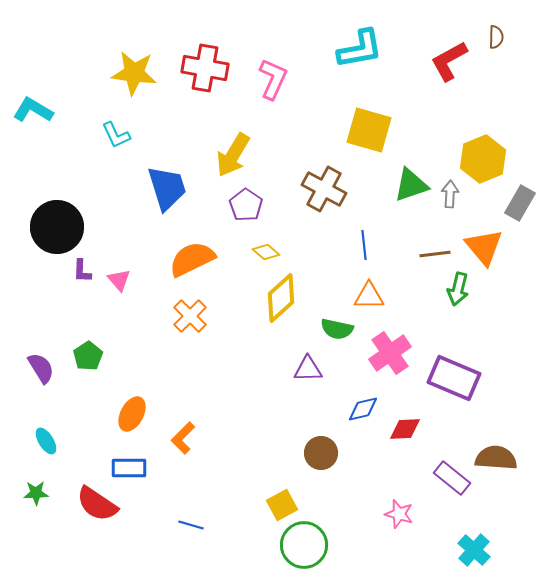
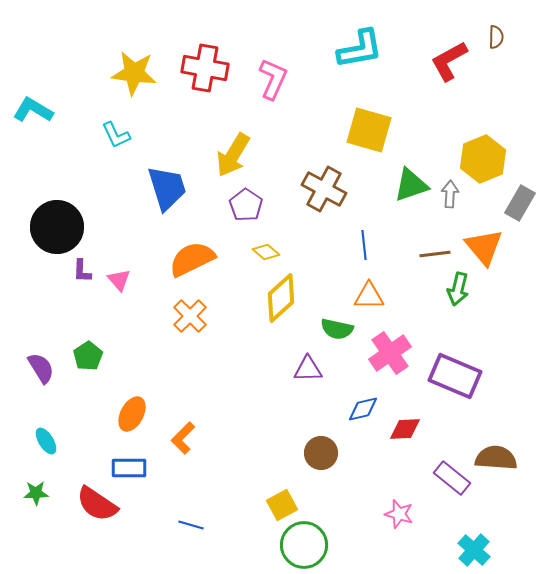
purple rectangle at (454, 378): moved 1 px right, 2 px up
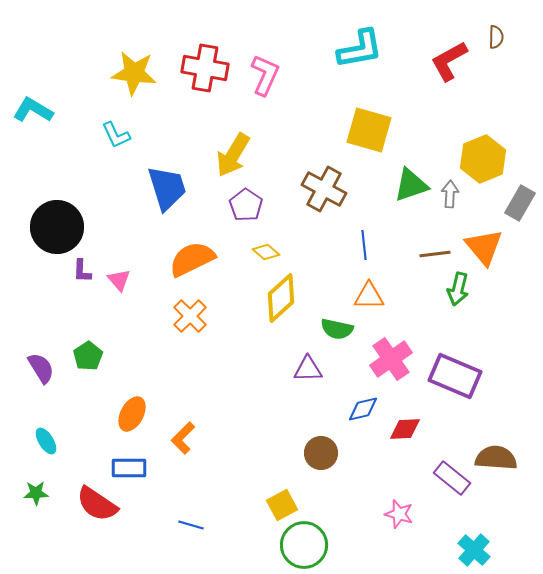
pink L-shape at (273, 79): moved 8 px left, 4 px up
pink cross at (390, 353): moved 1 px right, 6 px down
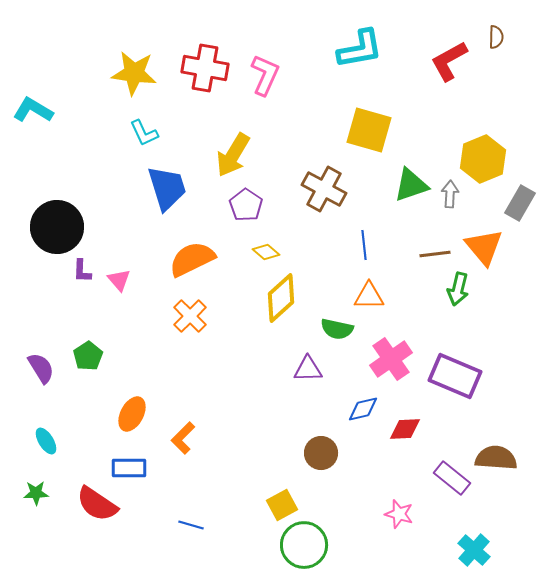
cyan L-shape at (116, 135): moved 28 px right, 2 px up
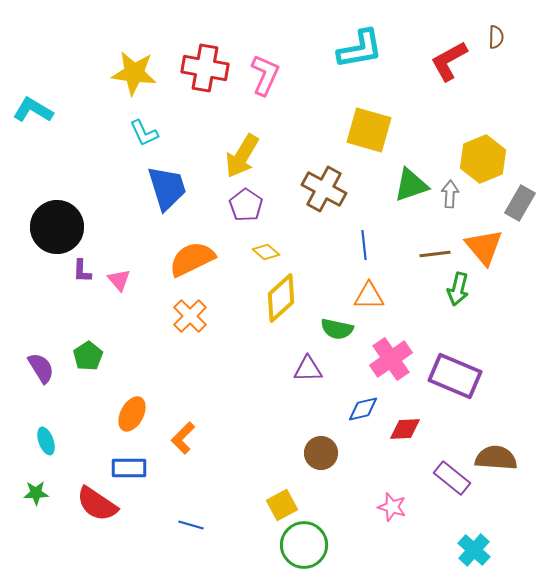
yellow arrow at (233, 155): moved 9 px right, 1 px down
cyan ellipse at (46, 441): rotated 12 degrees clockwise
pink star at (399, 514): moved 7 px left, 7 px up
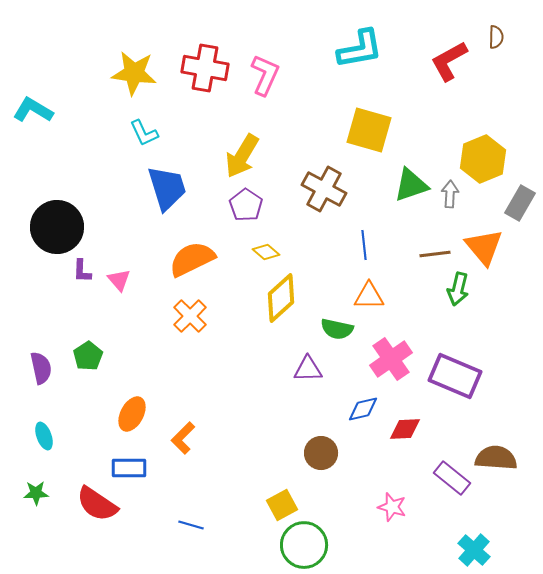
purple semicircle at (41, 368): rotated 20 degrees clockwise
cyan ellipse at (46, 441): moved 2 px left, 5 px up
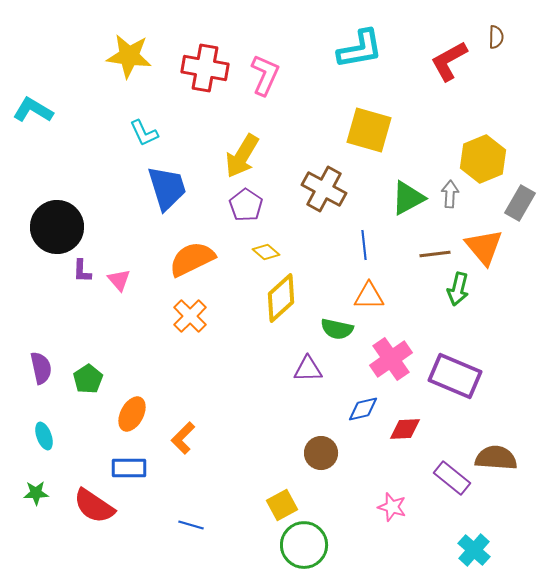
yellow star at (134, 73): moved 5 px left, 17 px up
green triangle at (411, 185): moved 3 px left, 13 px down; rotated 9 degrees counterclockwise
green pentagon at (88, 356): moved 23 px down
red semicircle at (97, 504): moved 3 px left, 2 px down
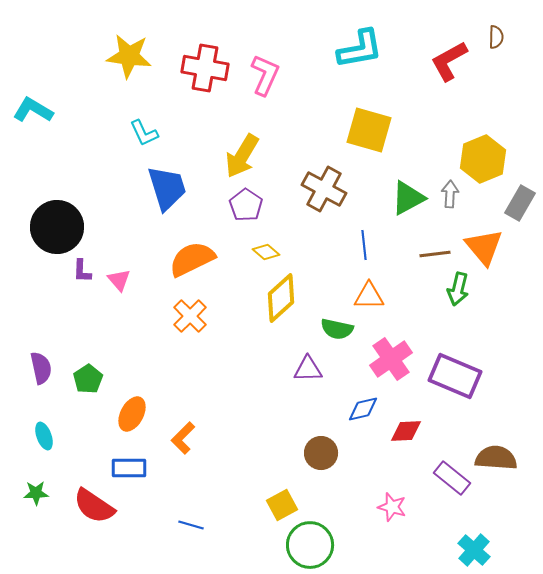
red diamond at (405, 429): moved 1 px right, 2 px down
green circle at (304, 545): moved 6 px right
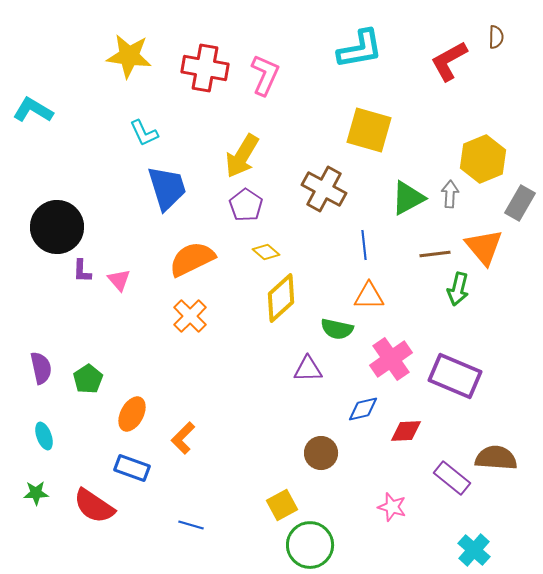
blue rectangle at (129, 468): moved 3 px right; rotated 20 degrees clockwise
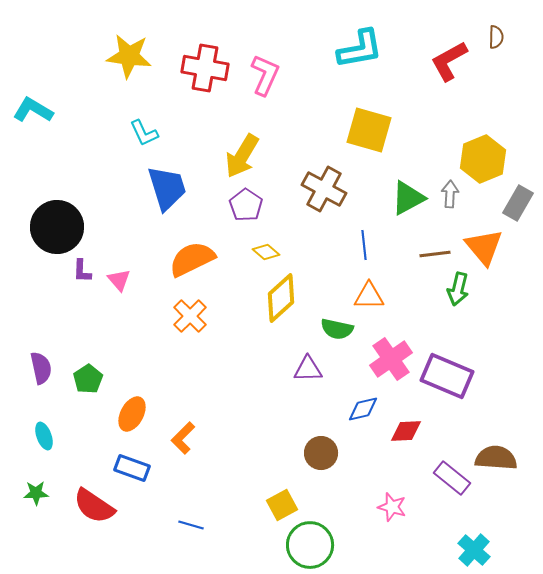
gray rectangle at (520, 203): moved 2 px left
purple rectangle at (455, 376): moved 8 px left
